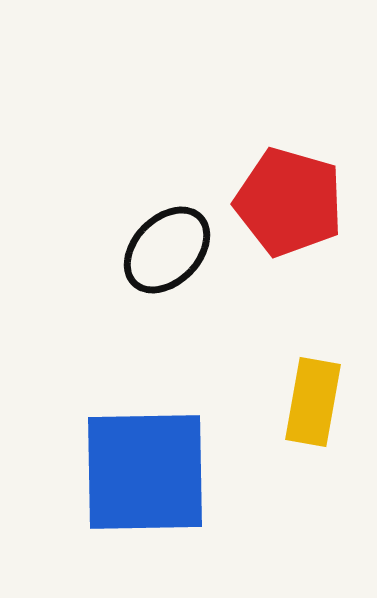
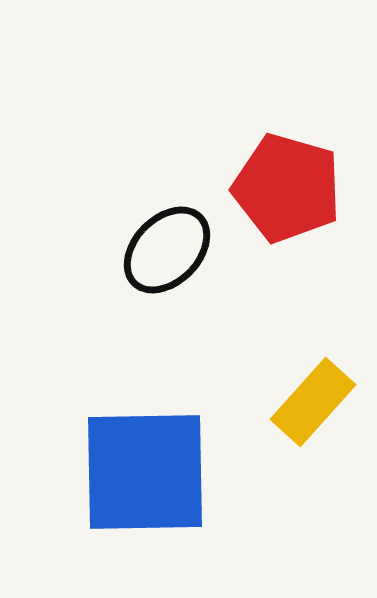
red pentagon: moved 2 px left, 14 px up
yellow rectangle: rotated 32 degrees clockwise
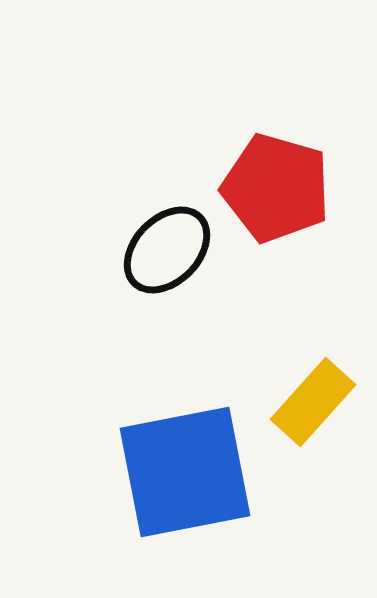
red pentagon: moved 11 px left
blue square: moved 40 px right; rotated 10 degrees counterclockwise
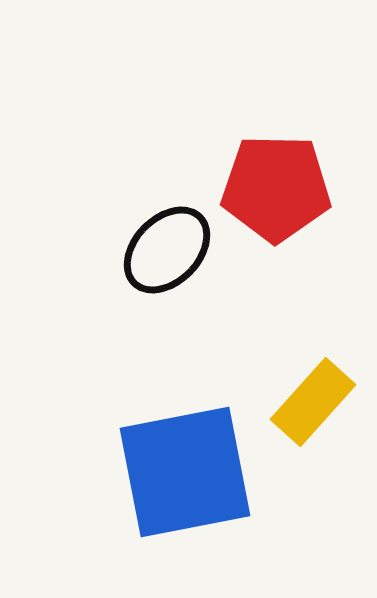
red pentagon: rotated 15 degrees counterclockwise
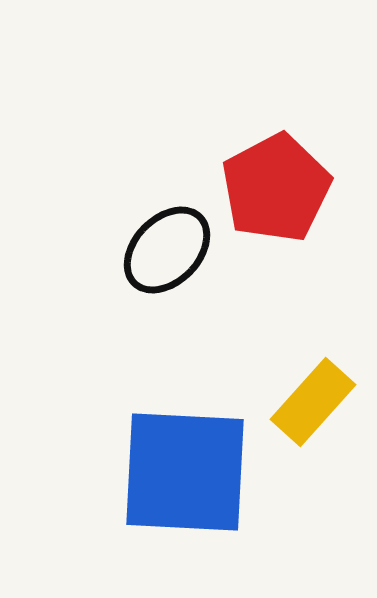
red pentagon: rotated 29 degrees counterclockwise
blue square: rotated 14 degrees clockwise
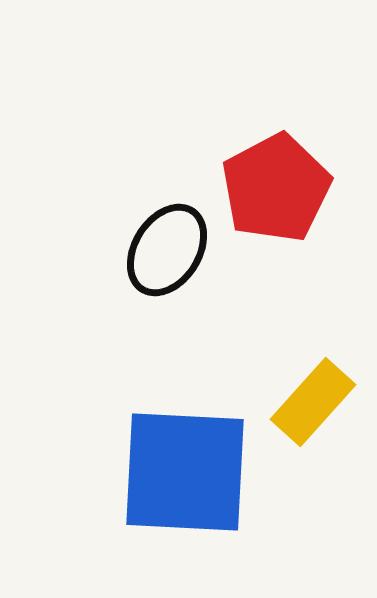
black ellipse: rotated 12 degrees counterclockwise
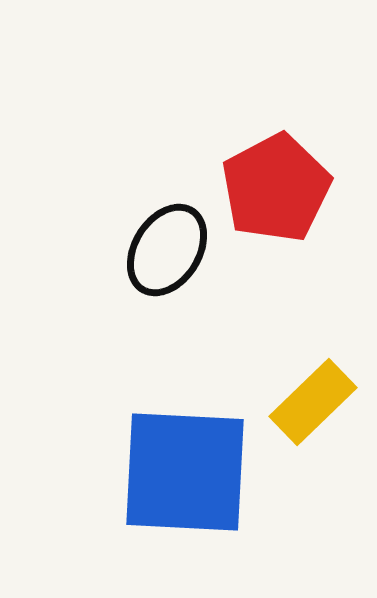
yellow rectangle: rotated 4 degrees clockwise
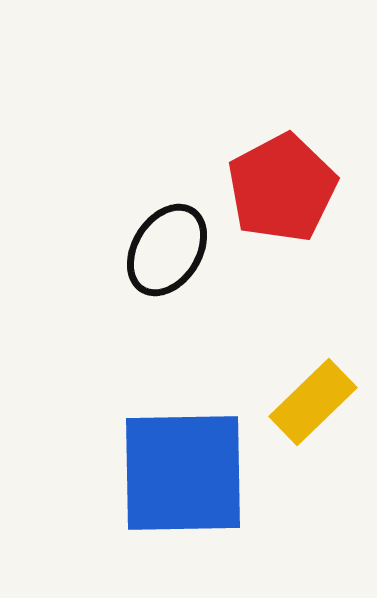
red pentagon: moved 6 px right
blue square: moved 2 px left, 1 px down; rotated 4 degrees counterclockwise
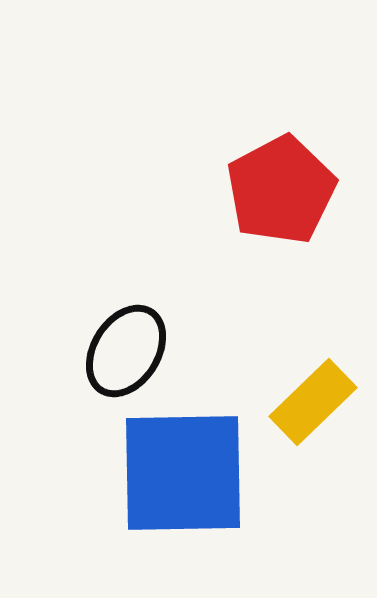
red pentagon: moved 1 px left, 2 px down
black ellipse: moved 41 px left, 101 px down
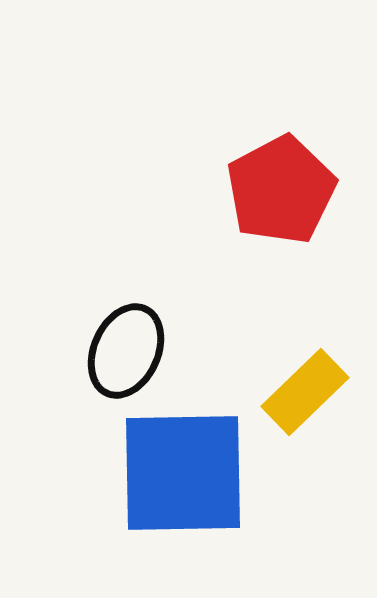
black ellipse: rotated 8 degrees counterclockwise
yellow rectangle: moved 8 px left, 10 px up
